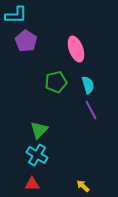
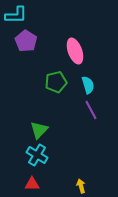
pink ellipse: moved 1 px left, 2 px down
yellow arrow: moved 2 px left; rotated 32 degrees clockwise
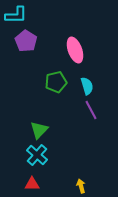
pink ellipse: moved 1 px up
cyan semicircle: moved 1 px left, 1 px down
cyan cross: rotated 10 degrees clockwise
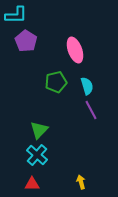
yellow arrow: moved 4 px up
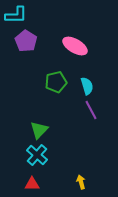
pink ellipse: moved 4 px up; rotated 40 degrees counterclockwise
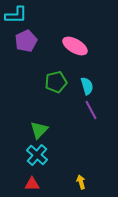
purple pentagon: rotated 15 degrees clockwise
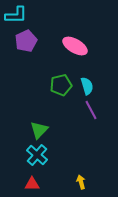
green pentagon: moved 5 px right, 3 px down
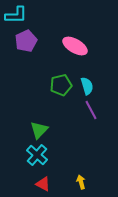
red triangle: moved 11 px right; rotated 28 degrees clockwise
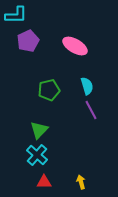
purple pentagon: moved 2 px right
green pentagon: moved 12 px left, 5 px down
red triangle: moved 1 px right, 2 px up; rotated 28 degrees counterclockwise
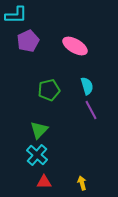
yellow arrow: moved 1 px right, 1 px down
